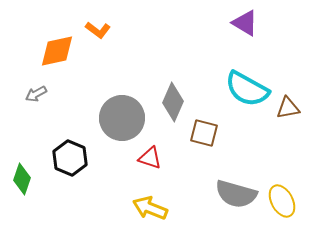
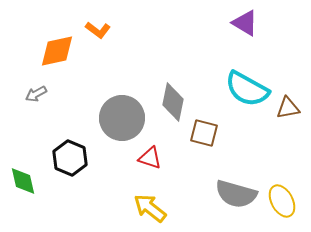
gray diamond: rotated 12 degrees counterclockwise
green diamond: moved 1 px right, 2 px down; rotated 32 degrees counterclockwise
yellow arrow: rotated 16 degrees clockwise
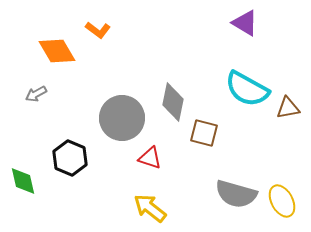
orange diamond: rotated 72 degrees clockwise
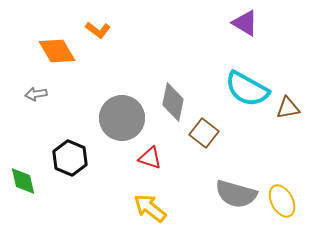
gray arrow: rotated 20 degrees clockwise
brown square: rotated 24 degrees clockwise
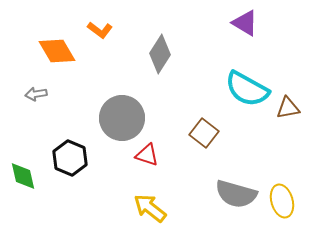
orange L-shape: moved 2 px right
gray diamond: moved 13 px left, 48 px up; rotated 21 degrees clockwise
red triangle: moved 3 px left, 3 px up
green diamond: moved 5 px up
yellow ellipse: rotated 12 degrees clockwise
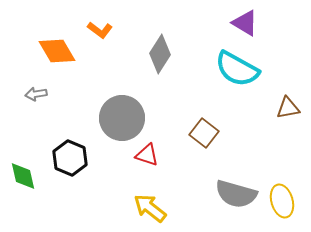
cyan semicircle: moved 10 px left, 20 px up
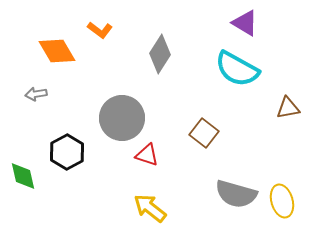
black hexagon: moved 3 px left, 6 px up; rotated 8 degrees clockwise
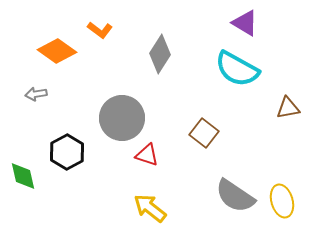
orange diamond: rotated 24 degrees counterclockwise
gray semicircle: moved 1 px left, 2 px down; rotated 18 degrees clockwise
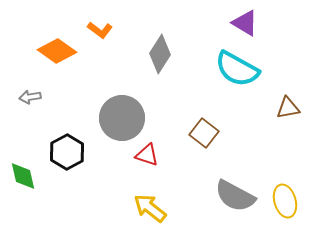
gray arrow: moved 6 px left, 3 px down
gray semicircle: rotated 6 degrees counterclockwise
yellow ellipse: moved 3 px right
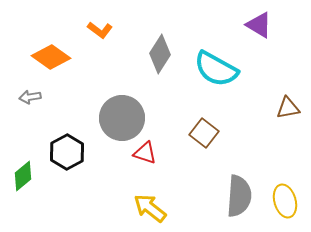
purple triangle: moved 14 px right, 2 px down
orange diamond: moved 6 px left, 6 px down
cyan semicircle: moved 21 px left
red triangle: moved 2 px left, 2 px up
green diamond: rotated 64 degrees clockwise
gray semicircle: moved 4 px right; rotated 114 degrees counterclockwise
